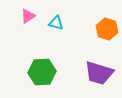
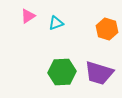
cyan triangle: rotated 35 degrees counterclockwise
green hexagon: moved 20 px right
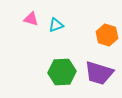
pink triangle: moved 3 px right, 3 px down; rotated 49 degrees clockwise
cyan triangle: moved 2 px down
orange hexagon: moved 6 px down
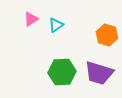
pink triangle: rotated 49 degrees counterclockwise
cyan triangle: rotated 14 degrees counterclockwise
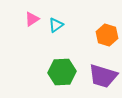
pink triangle: moved 1 px right
purple trapezoid: moved 4 px right, 3 px down
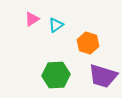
orange hexagon: moved 19 px left, 8 px down
green hexagon: moved 6 px left, 3 px down
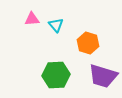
pink triangle: rotated 28 degrees clockwise
cyan triangle: rotated 35 degrees counterclockwise
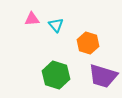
green hexagon: rotated 20 degrees clockwise
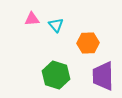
orange hexagon: rotated 20 degrees counterclockwise
purple trapezoid: rotated 72 degrees clockwise
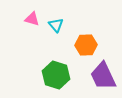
pink triangle: rotated 21 degrees clockwise
orange hexagon: moved 2 px left, 2 px down
purple trapezoid: rotated 24 degrees counterclockwise
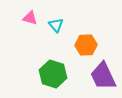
pink triangle: moved 2 px left, 1 px up
green hexagon: moved 3 px left, 1 px up
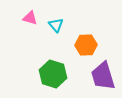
purple trapezoid: rotated 8 degrees clockwise
